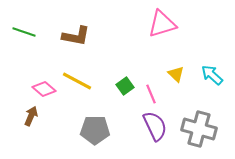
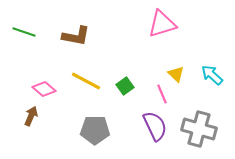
yellow line: moved 9 px right
pink line: moved 11 px right
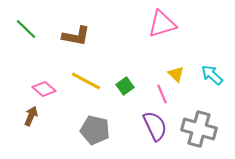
green line: moved 2 px right, 3 px up; rotated 25 degrees clockwise
gray pentagon: rotated 12 degrees clockwise
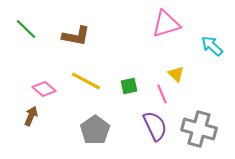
pink triangle: moved 4 px right
cyan arrow: moved 29 px up
green square: moved 4 px right; rotated 24 degrees clockwise
gray pentagon: rotated 24 degrees clockwise
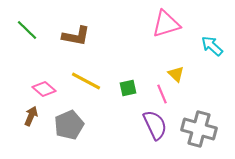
green line: moved 1 px right, 1 px down
green square: moved 1 px left, 2 px down
purple semicircle: moved 1 px up
gray pentagon: moved 26 px left, 5 px up; rotated 12 degrees clockwise
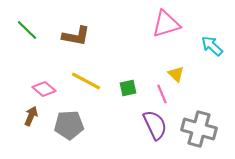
gray pentagon: rotated 20 degrees clockwise
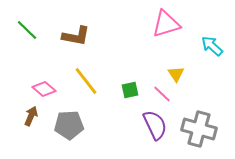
yellow triangle: rotated 12 degrees clockwise
yellow line: rotated 24 degrees clockwise
green square: moved 2 px right, 2 px down
pink line: rotated 24 degrees counterclockwise
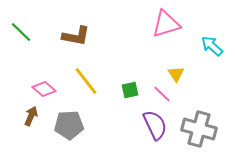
green line: moved 6 px left, 2 px down
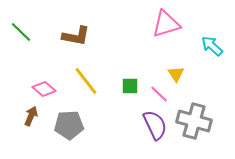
green square: moved 4 px up; rotated 12 degrees clockwise
pink line: moved 3 px left
gray cross: moved 5 px left, 8 px up
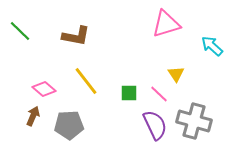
green line: moved 1 px left, 1 px up
green square: moved 1 px left, 7 px down
brown arrow: moved 2 px right
